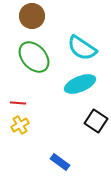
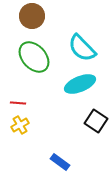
cyan semicircle: rotated 12 degrees clockwise
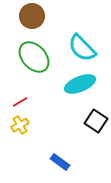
red line: moved 2 px right, 1 px up; rotated 35 degrees counterclockwise
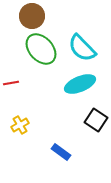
green ellipse: moved 7 px right, 8 px up
red line: moved 9 px left, 19 px up; rotated 21 degrees clockwise
black square: moved 1 px up
blue rectangle: moved 1 px right, 10 px up
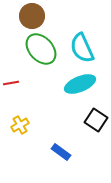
cyan semicircle: rotated 20 degrees clockwise
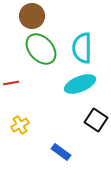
cyan semicircle: rotated 24 degrees clockwise
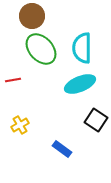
red line: moved 2 px right, 3 px up
blue rectangle: moved 1 px right, 3 px up
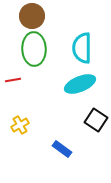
green ellipse: moved 7 px left; rotated 40 degrees clockwise
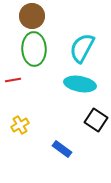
cyan semicircle: rotated 28 degrees clockwise
cyan ellipse: rotated 32 degrees clockwise
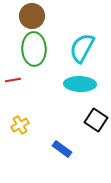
cyan ellipse: rotated 8 degrees counterclockwise
